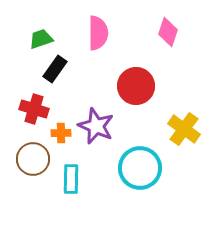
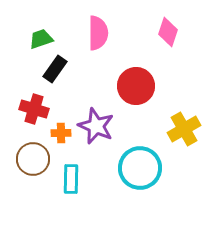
yellow cross: rotated 24 degrees clockwise
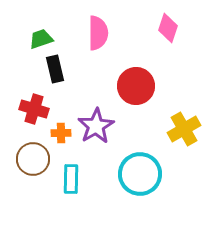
pink diamond: moved 4 px up
black rectangle: rotated 48 degrees counterclockwise
purple star: rotated 18 degrees clockwise
cyan circle: moved 6 px down
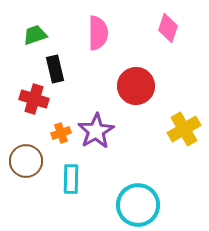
green trapezoid: moved 6 px left, 4 px up
red cross: moved 10 px up
purple star: moved 5 px down
orange cross: rotated 18 degrees counterclockwise
brown circle: moved 7 px left, 2 px down
cyan circle: moved 2 px left, 31 px down
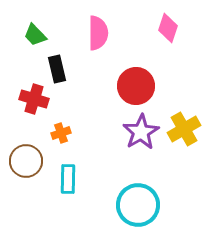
green trapezoid: rotated 115 degrees counterclockwise
black rectangle: moved 2 px right
purple star: moved 45 px right, 1 px down
cyan rectangle: moved 3 px left
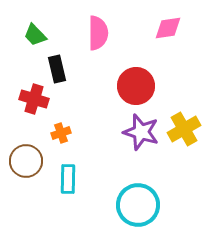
pink diamond: rotated 64 degrees clockwise
purple star: rotated 24 degrees counterclockwise
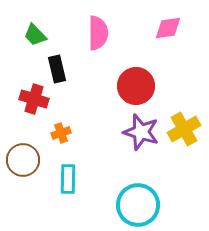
brown circle: moved 3 px left, 1 px up
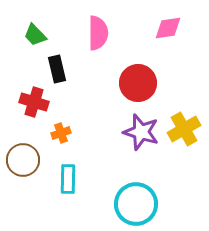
red circle: moved 2 px right, 3 px up
red cross: moved 3 px down
cyan circle: moved 2 px left, 1 px up
